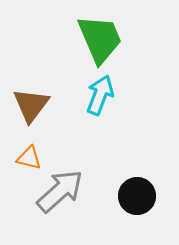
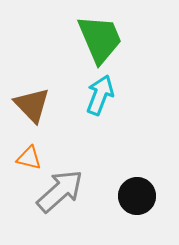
brown triangle: moved 1 px right; rotated 21 degrees counterclockwise
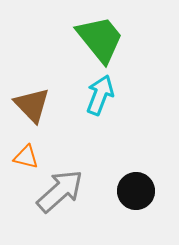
green trapezoid: rotated 16 degrees counterclockwise
orange triangle: moved 3 px left, 1 px up
black circle: moved 1 px left, 5 px up
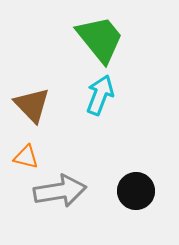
gray arrow: rotated 33 degrees clockwise
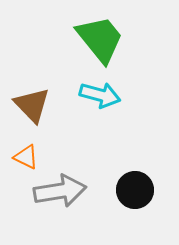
cyan arrow: rotated 84 degrees clockwise
orange triangle: rotated 12 degrees clockwise
black circle: moved 1 px left, 1 px up
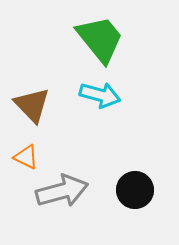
gray arrow: moved 2 px right; rotated 6 degrees counterclockwise
